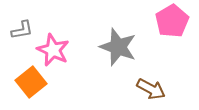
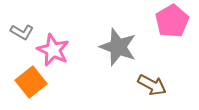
gray L-shape: moved 2 px down; rotated 40 degrees clockwise
brown arrow: moved 1 px right, 4 px up
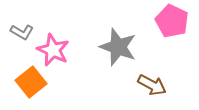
pink pentagon: rotated 16 degrees counterclockwise
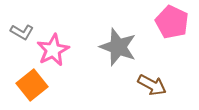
pink pentagon: moved 1 px down
pink star: rotated 20 degrees clockwise
orange square: moved 1 px right, 3 px down
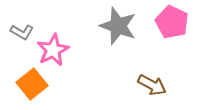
gray star: moved 21 px up
orange square: moved 1 px up
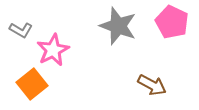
gray L-shape: moved 1 px left, 2 px up
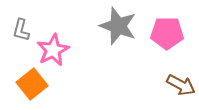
pink pentagon: moved 5 px left, 11 px down; rotated 24 degrees counterclockwise
gray L-shape: rotated 75 degrees clockwise
brown arrow: moved 29 px right
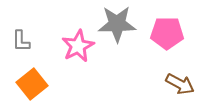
gray star: moved 1 px left, 2 px up; rotated 21 degrees counterclockwise
gray L-shape: moved 11 px down; rotated 15 degrees counterclockwise
pink star: moved 25 px right, 4 px up
brown arrow: moved 1 px left, 1 px up
